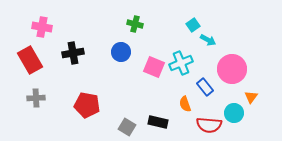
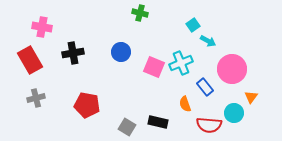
green cross: moved 5 px right, 11 px up
cyan arrow: moved 1 px down
gray cross: rotated 12 degrees counterclockwise
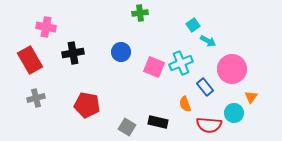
green cross: rotated 21 degrees counterclockwise
pink cross: moved 4 px right
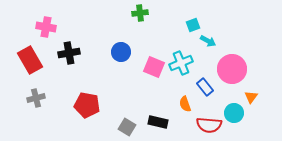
cyan square: rotated 16 degrees clockwise
black cross: moved 4 px left
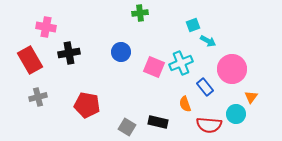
gray cross: moved 2 px right, 1 px up
cyan circle: moved 2 px right, 1 px down
